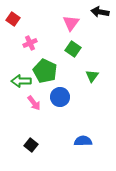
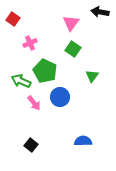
green arrow: rotated 24 degrees clockwise
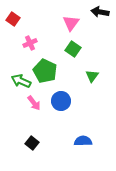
blue circle: moved 1 px right, 4 px down
black square: moved 1 px right, 2 px up
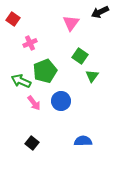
black arrow: rotated 36 degrees counterclockwise
green square: moved 7 px right, 7 px down
green pentagon: rotated 25 degrees clockwise
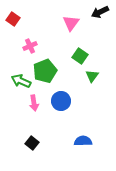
pink cross: moved 3 px down
pink arrow: rotated 28 degrees clockwise
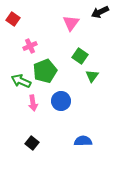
pink arrow: moved 1 px left
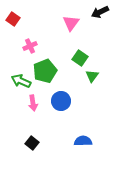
green square: moved 2 px down
